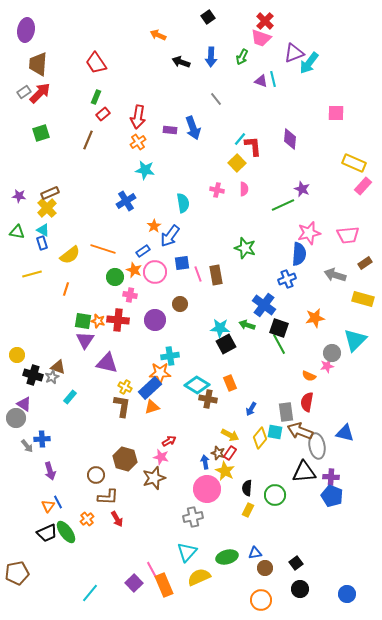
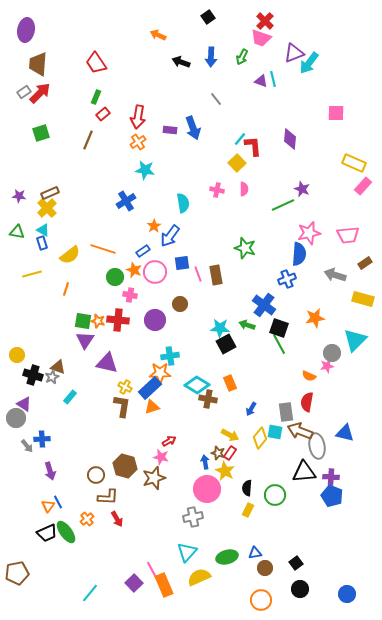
brown hexagon at (125, 459): moved 7 px down
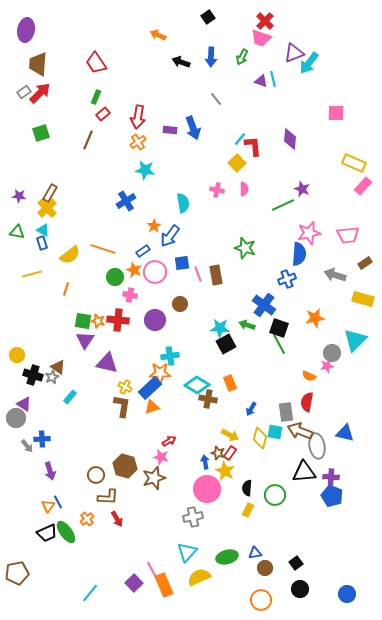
brown rectangle at (50, 193): rotated 36 degrees counterclockwise
brown triangle at (58, 367): rotated 14 degrees clockwise
yellow diamond at (260, 438): rotated 25 degrees counterclockwise
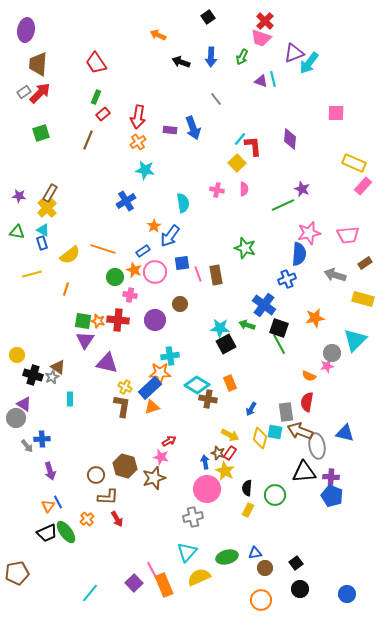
cyan rectangle at (70, 397): moved 2 px down; rotated 40 degrees counterclockwise
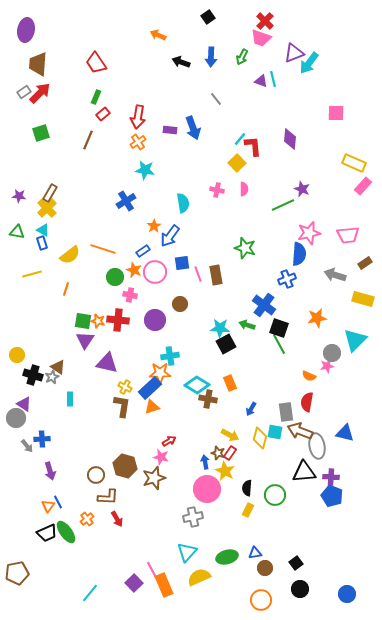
orange star at (315, 318): moved 2 px right
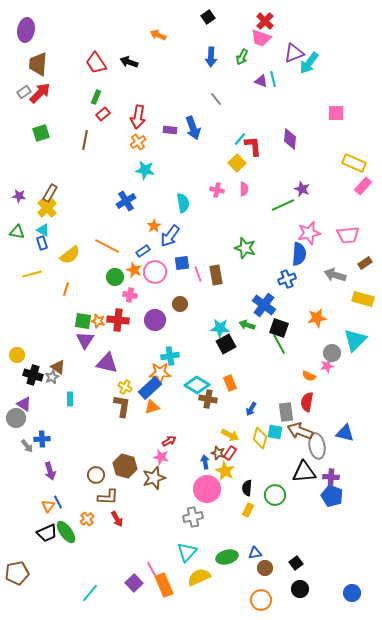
black arrow at (181, 62): moved 52 px left
brown line at (88, 140): moved 3 px left; rotated 12 degrees counterclockwise
orange line at (103, 249): moved 4 px right, 3 px up; rotated 10 degrees clockwise
blue circle at (347, 594): moved 5 px right, 1 px up
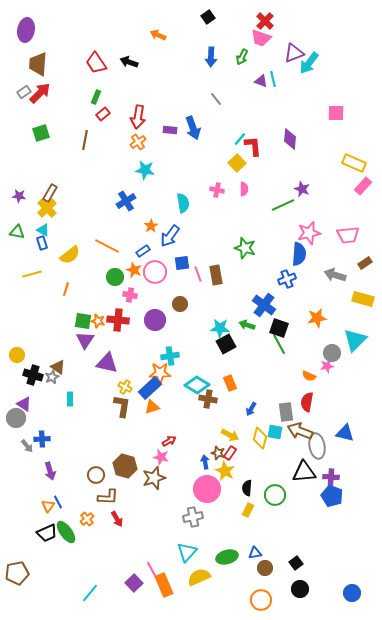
orange star at (154, 226): moved 3 px left
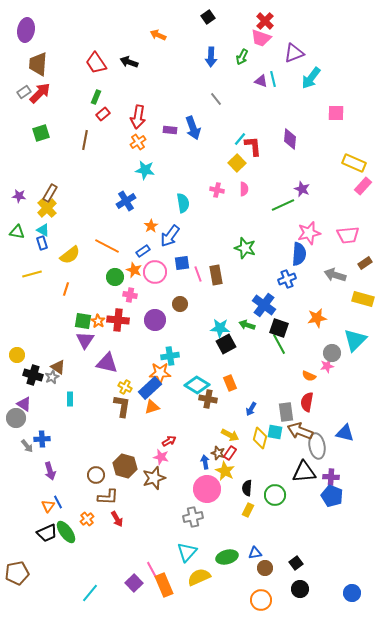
cyan arrow at (309, 63): moved 2 px right, 15 px down
orange star at (98, 321): rotated 16 degrees clockwise
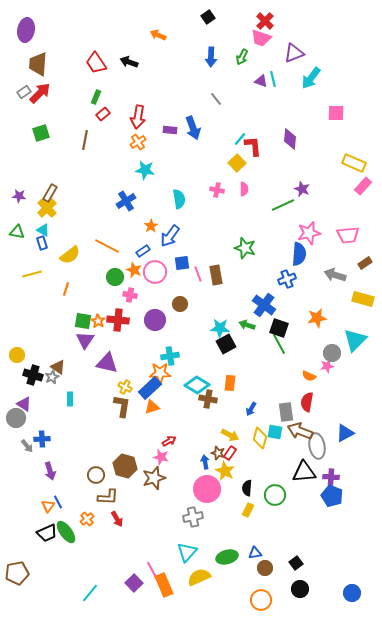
cyan semicircle at (183, 203): moved 4 px left, 4 px up
orange rectangle at (230, 383): rotated 28 degrees clockwise
blue triangle at (345, 433): rotated 42 degrees counterclockwise
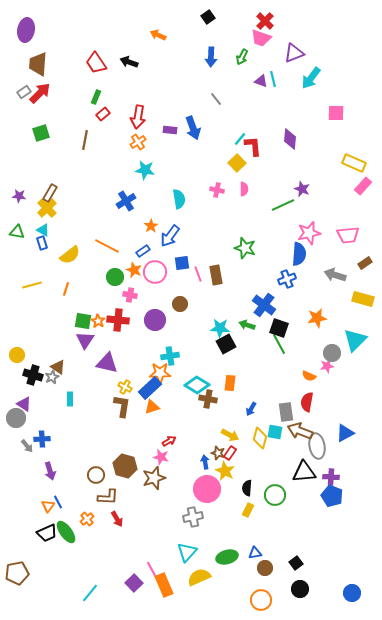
yellow line at (32, 274): moved 11 px down
